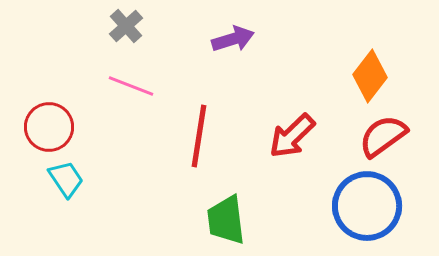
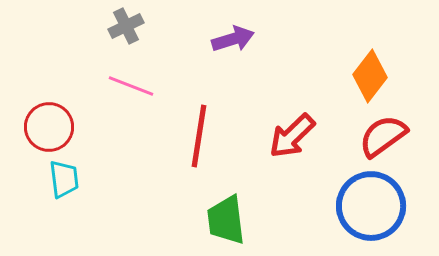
gray cross: rotated 16 degrees clockwise
cyan trapezoid: moved 2 px left; rotated 27 degrees clockwise
blue circle: moved 4 px right
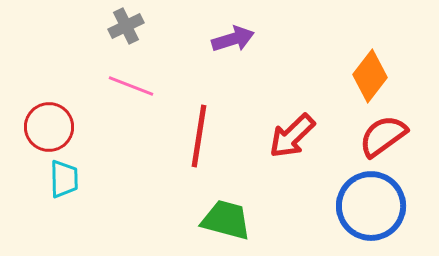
cyan trapezoid: rotated 6 degrees clockwise
green trapezoid: rotated 112 degrees clockwise
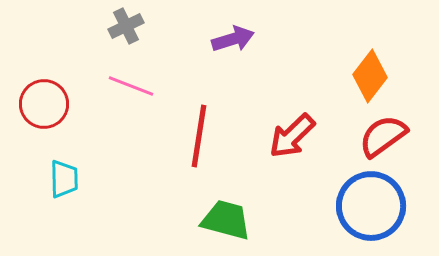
red circle: moved 5 px left, 23 px up
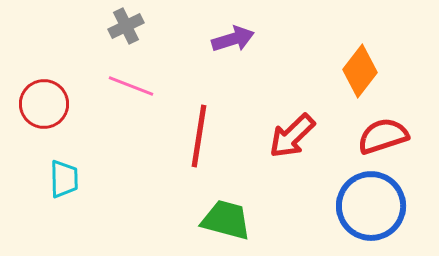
orange diamond: moved 10 px left, 5 px up
red semicircle: rotated 18 degrees clockwise
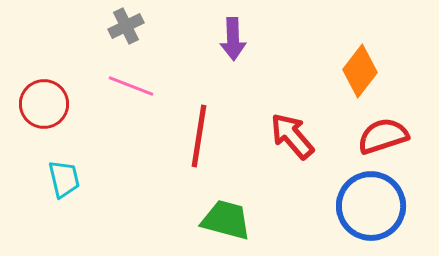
purple arrow: rotated 105 degrees clockwise
red arrow: rotated 93 degrees clockwise
cyan trapezoid: rotated 12 degrees counterclockwise
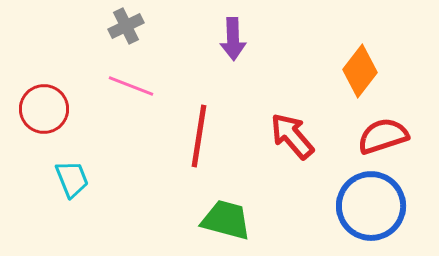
red circle: moved 5 px down
cyan trapezoid: moved 8 px right; rotated 9 degrees counterclockwise
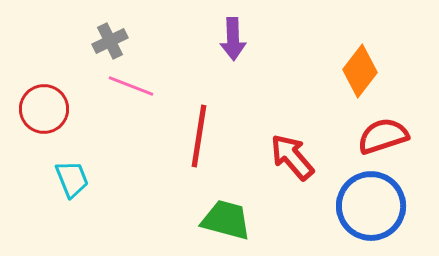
gray cross: moved 16 px left, 15 px down
red arrow: moved 21 px down
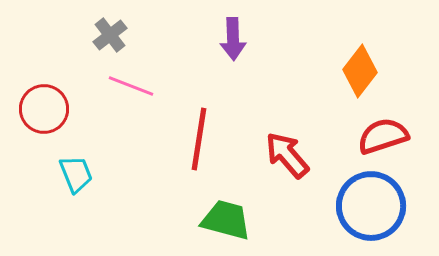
gray cross: moved 6 px up; rotated 12 degrees counterclockwise
red line: moved 3 px down
red arrow: moved 5 px left, 2 px up
cyan trapezoid: moved 4 px right, 5 px up
